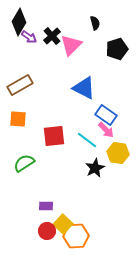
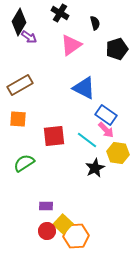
black cross: moved 8 px right, 23 px up; rotated 18 degrees counterclockwise
pink triangle: rotated 10 degrees clockwise
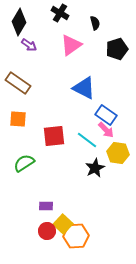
purple arrow: moved 8 px down
brown rectangle: moved 2 px left, 2 px up; rotated 65 degrees clockwise
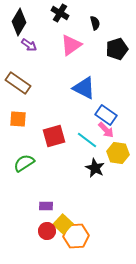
red square: rotated 10 degrees counterclockwise
black star: rotated 18 degrees counterclockwise
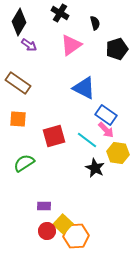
purple rectangle: moved 2 px left
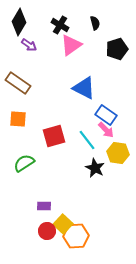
black cross: moved 12 px down
cyan line: rotated 15 degrees clockwise
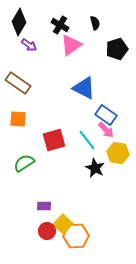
red square: moved 4 px down
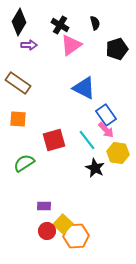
purple arrow: rotated 35 degrees counterclockwise
blue rectangle: rotated 20 degrees clockwise
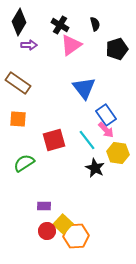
black semicircle: moved 1 px down
blue triangle: rotated 25 degrees clockwise
